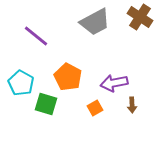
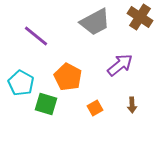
purple arrow: moved 6 px right, 18 px up; rotated 152 degrees clockwise
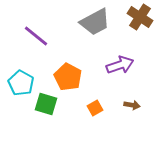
purple arrow: rotated 20 degrees clockwise
brown arrow: rotated 77 degrees counterclockwise
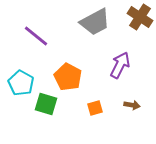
purple arrow: rotated 44 degrees counterclockwise
orange square: rotated 14 degrees clockwise
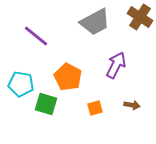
purple arrow: moved 4 px left
cyan pentagon: moved 1 px down; rotated 20 degrees counterclockwise
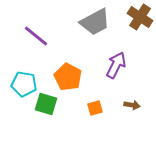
cyan pentagon: moved 3 px right
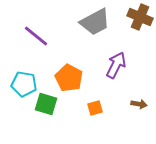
brown cross: rotated 10 degrees counterclockwise
orange pentagon: moved 1 px right, 1 px down
brown arrow: moved 7 px right, 1 px up
